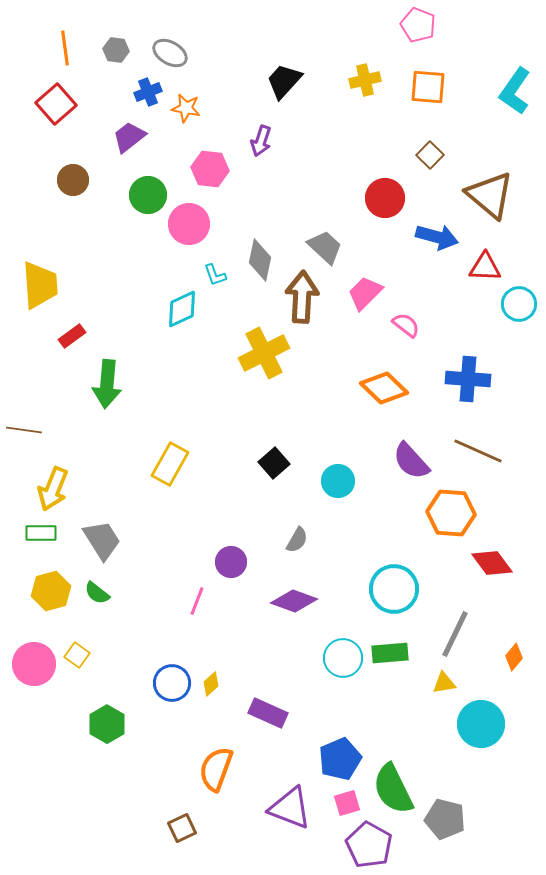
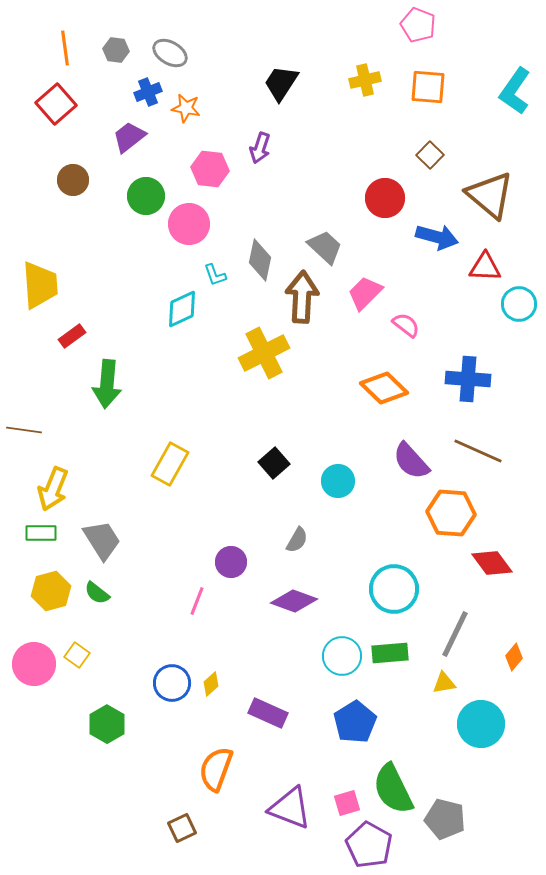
black trapezoid at (284, 81): moved 3 px left, 2 px down; rotated 9 degrees counterclockwise
purple arrow at (261, 141): moved 1 px left, 7 px down
green circle at (148, 195): moved 2 px left, 1 px down
cyan circle at (343, 658): moved 1 px left, 2 px up
blue pentagon at (340, 759): moved 15 px right, 37 px up; rotated 9 degrees counterclockwise
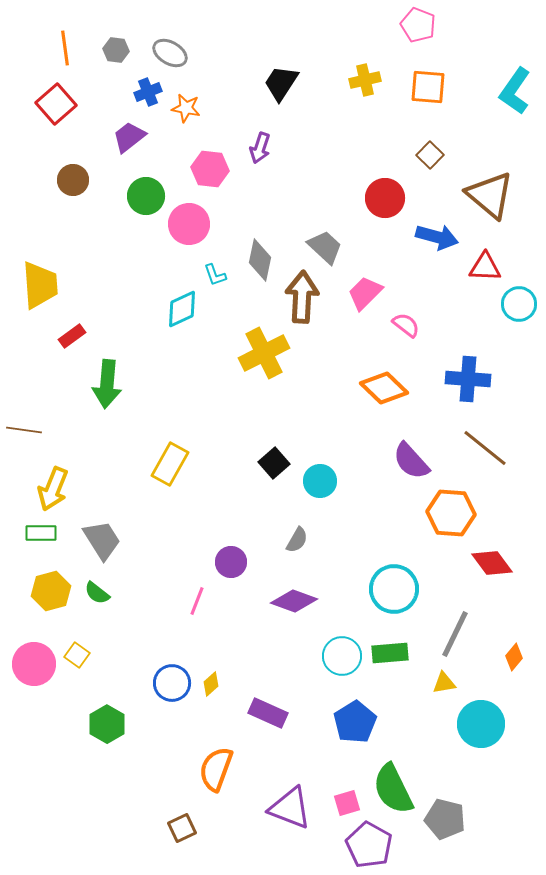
brown line at (478, 451): moved 7 px right, 3 px up; rotated 15 degrees clockwise
cyan circle at (338, 481): moved 18 px left
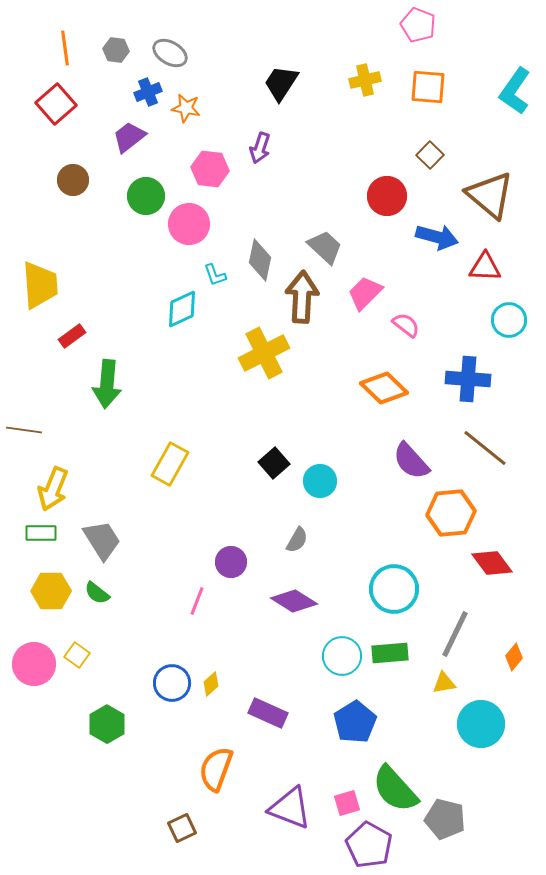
red circle at (385, 198): moved 2 px right, 2 px up
cyan circle at (519, 304): moved 10 px left, 16 px down
orange hexagon at (451, 513): rotated 9 degrees counterclockwise
yellow hexagon at (51, 591): rotated 15 degrees clockwise
purple diamond at (294, 601): rotated 12 degrees clockwise
green semicircle at (393, 789): moved 2 px right; rotated 16 degrees counterclockwise
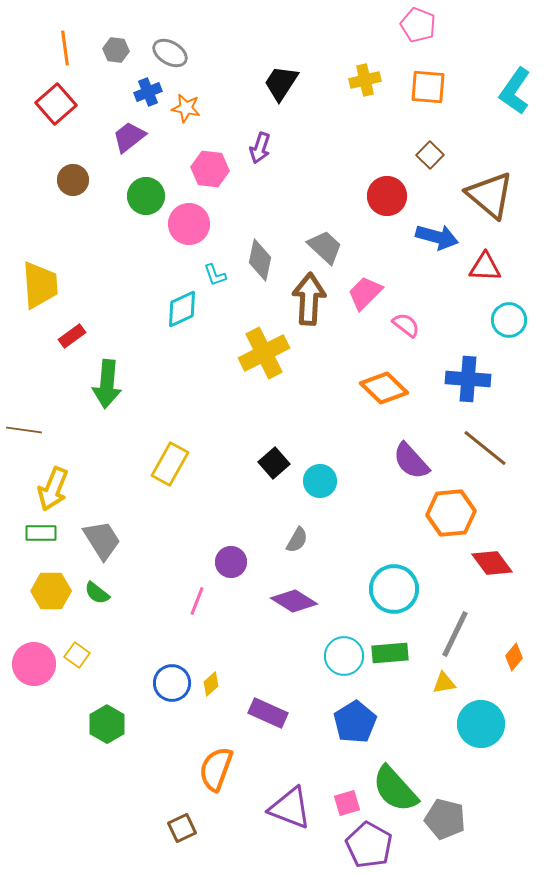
brown arrow at (302, 297): moved 7 px right, 2 px down
cyan circle at (342, 656): moved 2 px right
